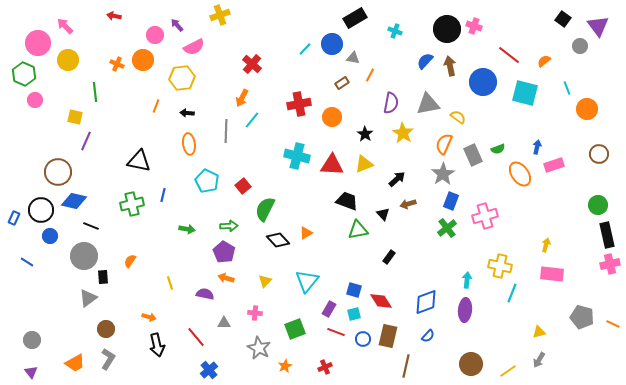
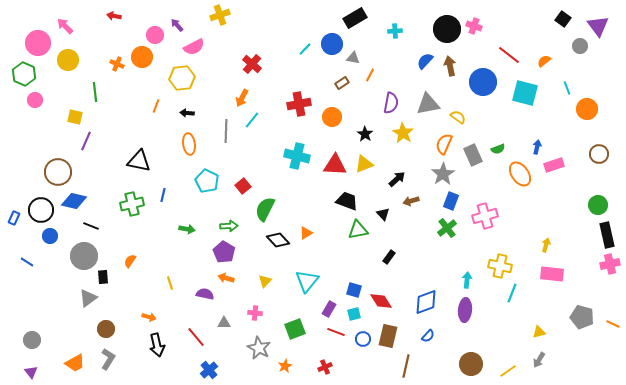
cyan cross at (395, 31): rotated 24 degrees counterclockwise
orange circle at (143, 60): moved 1 px left, 3 px up
red triangle at (332, 165): moved 3 px right
brown arrow at (408, 204): moved 3 px right, 3 px up
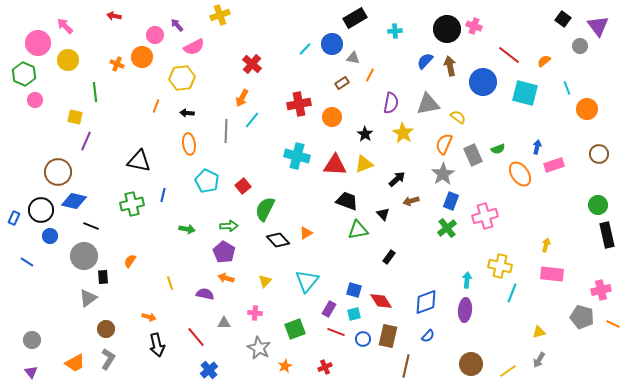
pink cross at (610, 264): moved 9 px left, 26 px down
